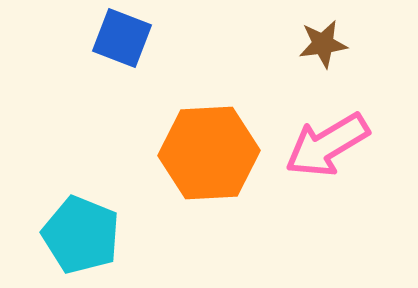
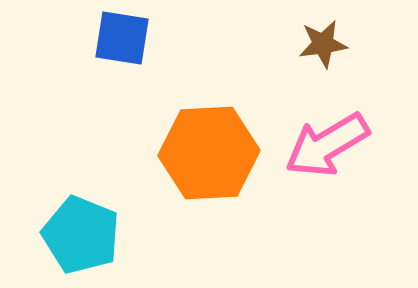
blue square: rotated 12 degrees counterclockwise
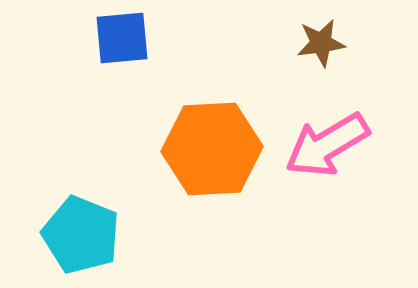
blue square: rotated 14 degrees counterclockwise
brown star: moved 2 px left, 1 px up
orange hexagon: moved 3 px right, 4 px up
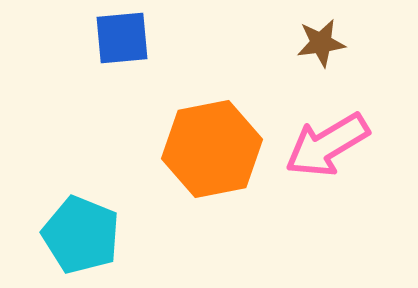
orange hexagon: rotated 8 degrees counterclockwise
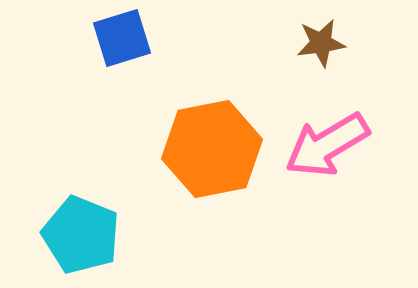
blue square: rotated 12 degrees counterclockwise
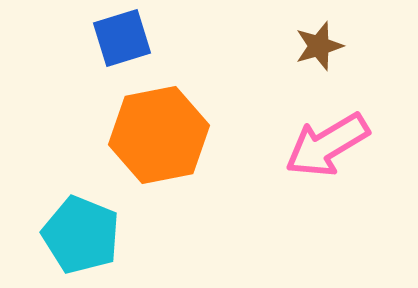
brown star: moved 2 px left, 3 px down; rotated 9 degrees counterclockwise
orange hexagon: moved 53 px left, 14 px up
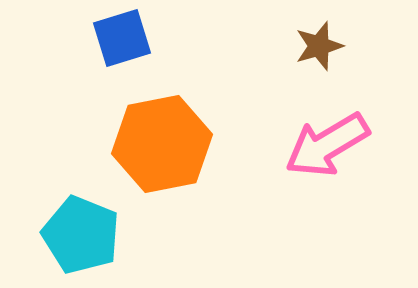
orange hexagon: moved 3 px right, 9 px down
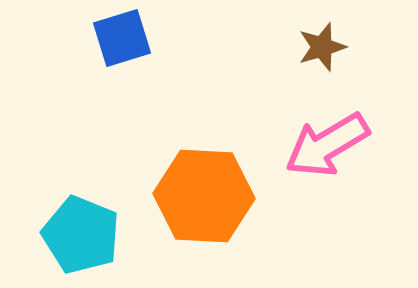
brown star: moved 3 px right, 1 px down
orange hexagon: moved 42 px right, 52 px down; rotated 14 degrees clockwise
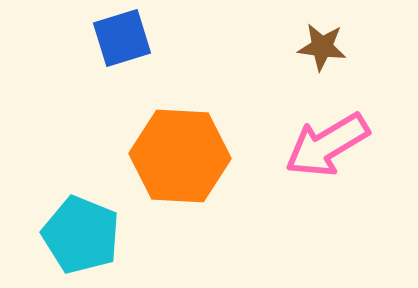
brown star: rotated 24 degrees clockwise
orange hexagon: moved 24 px left, 40 px up
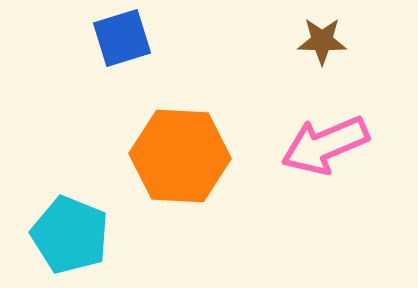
brown star: moved 6 px up; rotated 6 degrees counterclockwise
pink arrow: moved 2 px left; rotated 8 degrees clockwise
cyan pentagon: moved 11 px left
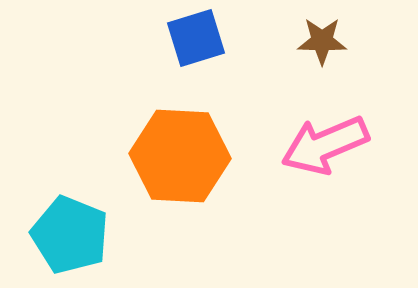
blue square: moved 74 px right
